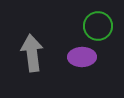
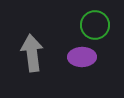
green circle: moved 3 px left, 1 px up
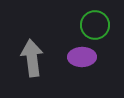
gray arrow: moved 5 px down
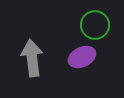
purple ellipse: rotated 24 degrees counterclockwise
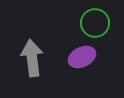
green circle: moved 2 px up
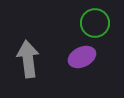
gray arrow: moved 4 px left, 1 px down
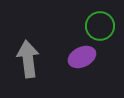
green circle: moved 5 px right, 3 px down
